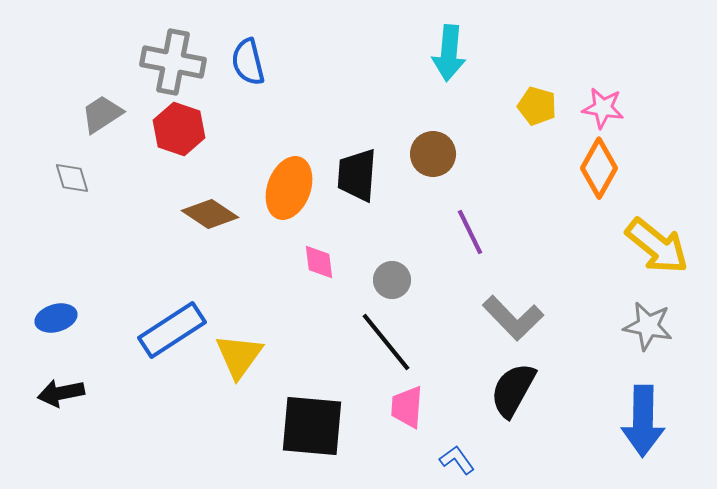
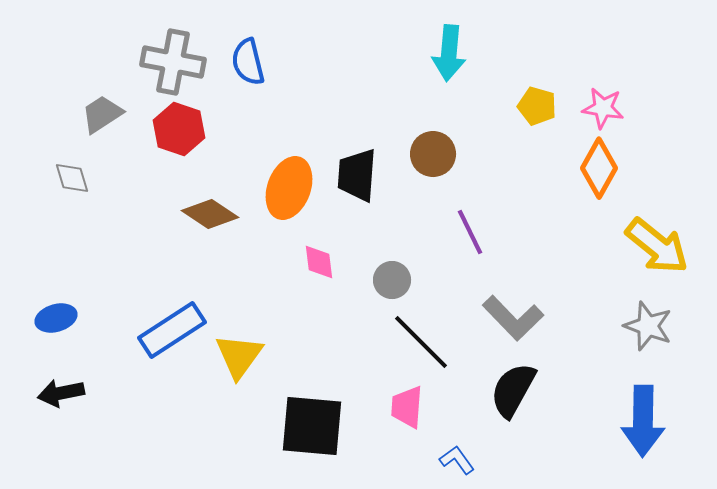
gray star: rotated 9 degrees clockwise
black line: moved 35 px right; rotated 6 degrees counterclockwise
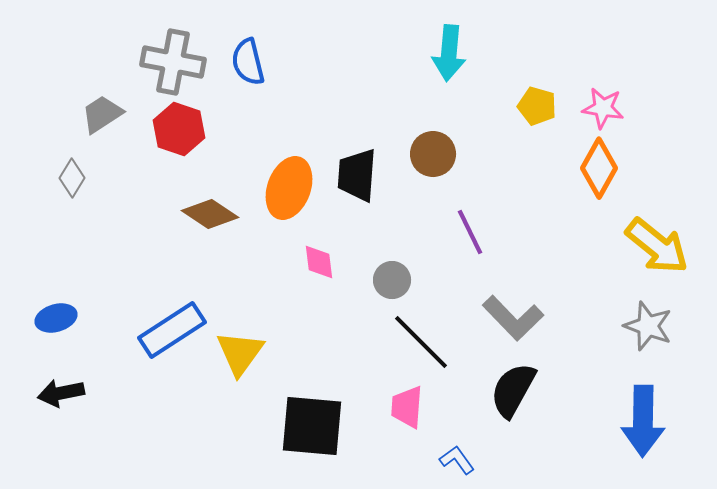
gray diamond: rotated 48 degrees clockwise
yellow triangle: moved 1 px right, 3 px up
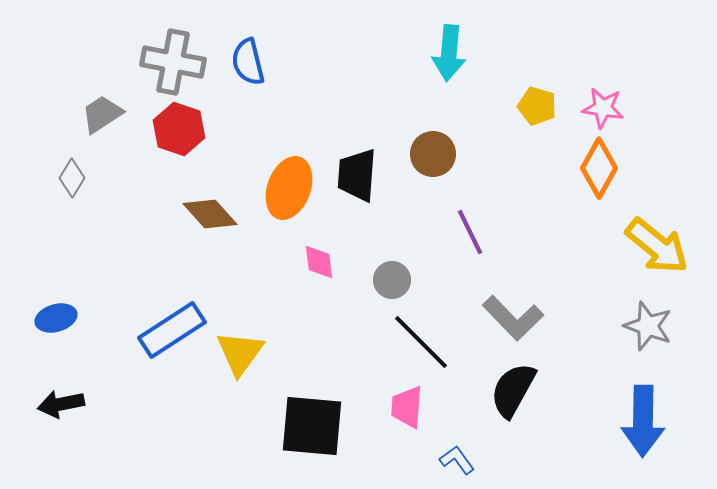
brown diamond: rotated 14 degrees clockwise
black arrow: moved 11 px down
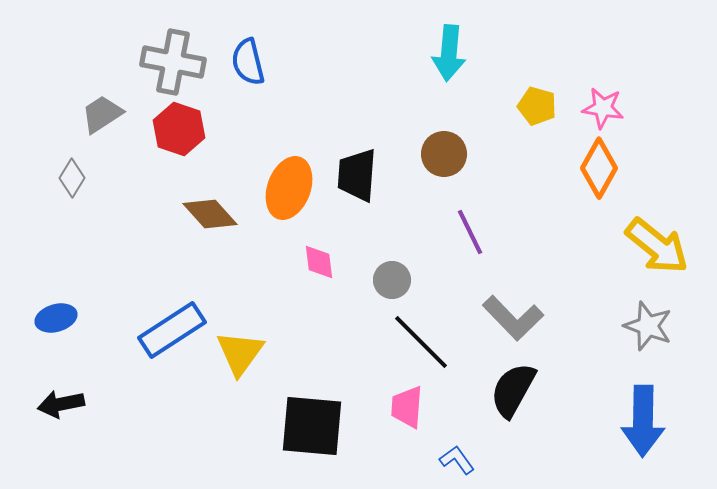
brown circle: moved 11 px right
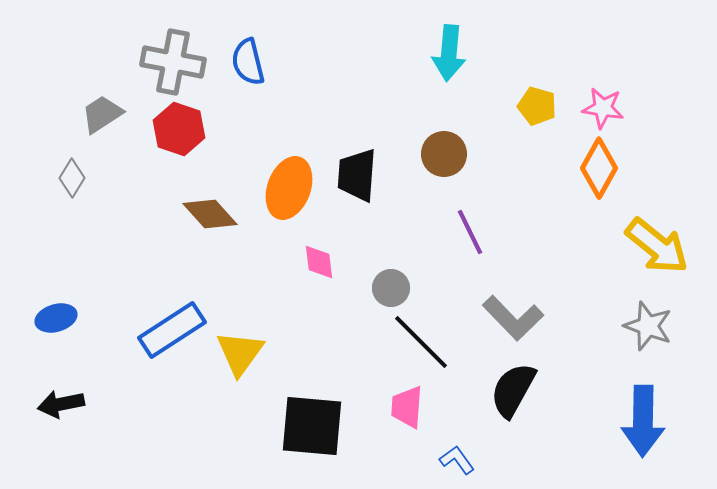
gray circle: moved 1 px left, 8 px down
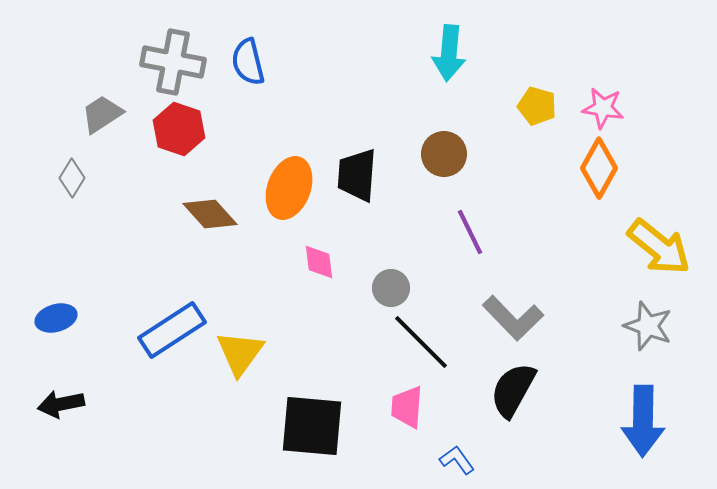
yellow arrow: moved 2 px right, 1 px down
